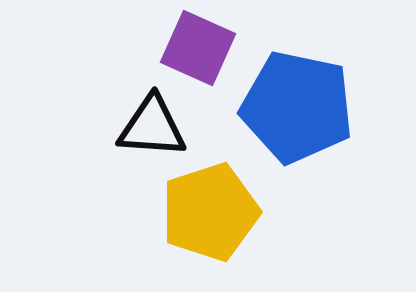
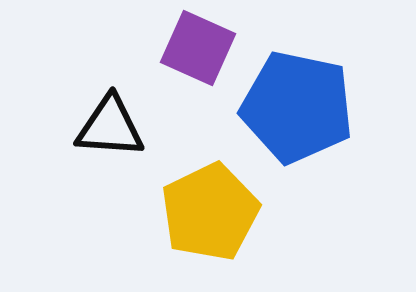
black triangle: moved 42 px left
yellow pentagon: rotated 8 degrees counterclockwise
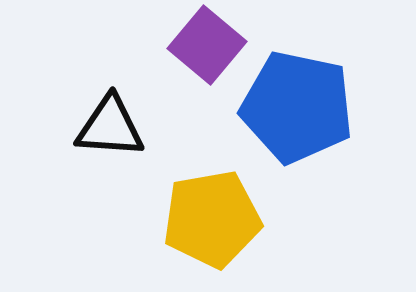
purple square: moved 9 px right, 3 px up; rotated 16 degrees clockwise
yellow pentagon: moved 2 px right, 7 px down; rotated 16 degrees clockwise
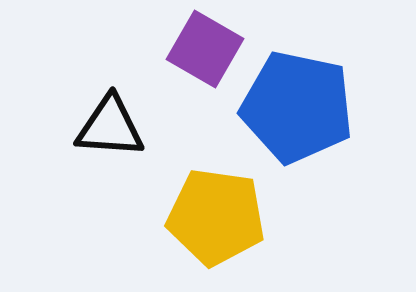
purple square: moved 2 px left, 4 px down; rotated 10 degrees counterclockwise
yellow pentagon: moved 4 px right, 2 px up; rotated 18 degrees clockwise
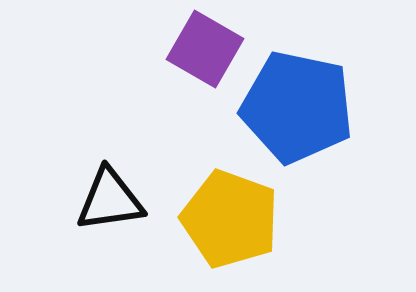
black triangle: moved 73 px down; rotated 12 degrees counterclockwise
yellow pentagon: moved 14 px right, 2 px down; rotated 12 degrees clockwise
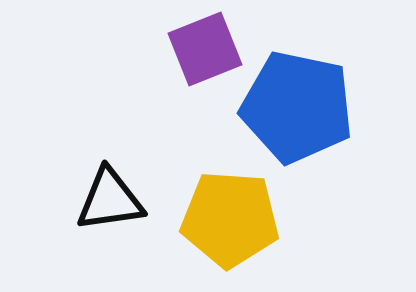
purple square: rotated 38 degrees clockwise
yellow pentagon: rotated 16 degrees counterclockwise
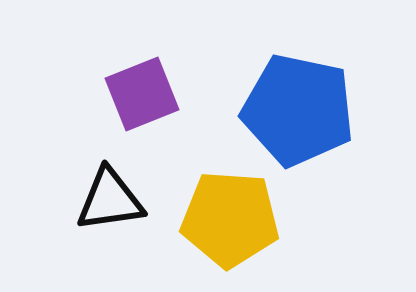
purple square: moved 63 px left, 45 px down
blue pentagon: moved 1 px right, 3 px down
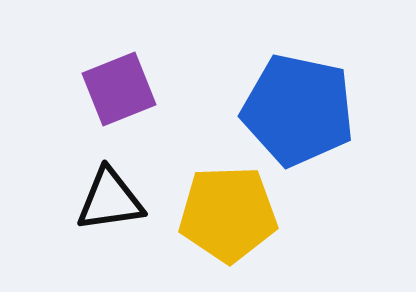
purple square: moved 23 px left, 5 px up
yellow pentagon: moved 2 px left, 5 px up; rotated 6 degrees counterclockwise
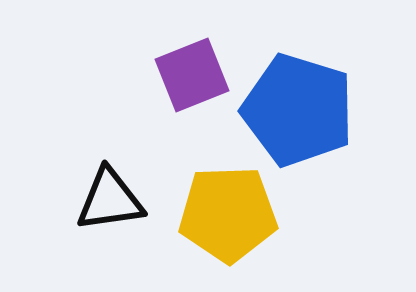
purple square: moved 73 px right, 14 px up
blue pentagon: rotated 5 degrees clockwise
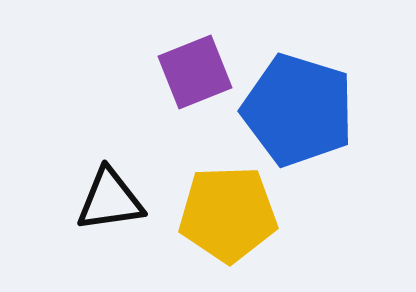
purple square: moved 3 px right, 3 px up
